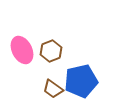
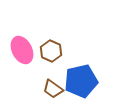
brown hexagon: rotated 15 degrees counterclockwise
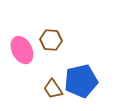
brown hexagon: moved 11 px up; rotated 20 degrees counterclockwise
brown trapezoid: rotated 20 degrees clockwise
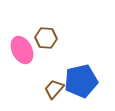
brown hexagon: moved 5 px left, 2 px up
brown trapezoid: moved 1 px right; rotated 75 degrees clockwise
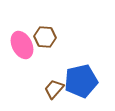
brown hexagon: moved 1 px left, 1 px up
pink ellipse: moved 5 px up
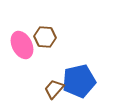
blue pentagon: moved 2 px left
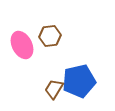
brown hexagon: moved 5 px right, 1 px up; rotated 10 degrees counterclockwise
brown trapezoid: rotated 10 degrees counterclockwise
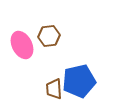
brown hexagon: moved 1 px left
brown trapezoid: rotated 35 degrees counterclockwise
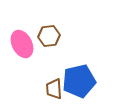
pink ellipse: moved 1 px up
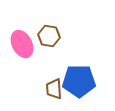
brown hexagon: rotated 15 degrees clockwise
blue pentagon: rotated 12 degrees clockwise
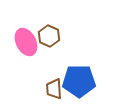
brown hexagon: rotated 15 degrees clockwise
pink ellipse: moved 4 px right, 2 px up
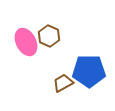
blue pentagon: moved 10 px right, 10 px up
brown trapezoid: moved 9 px right, 6 px up; rotated 65 degrees clockwise
